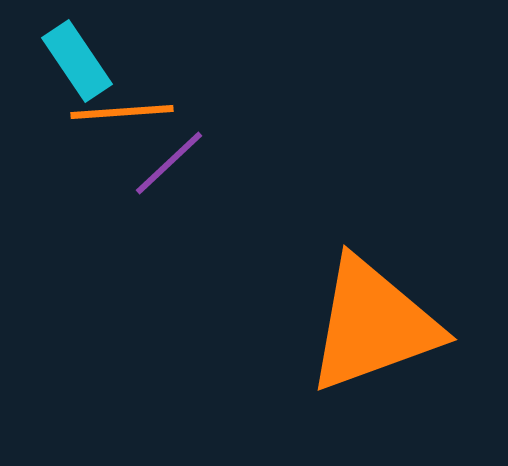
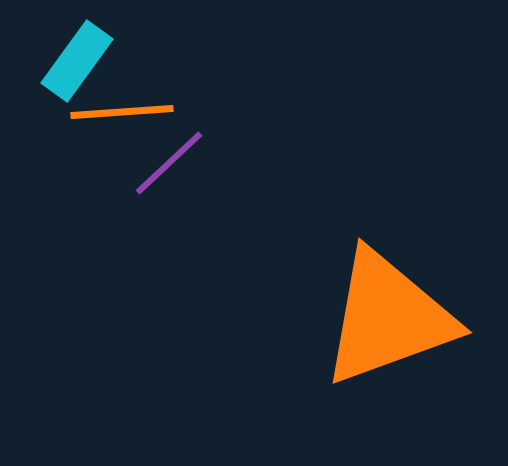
cyan rectangle: rotated 70 degrees clockwise
orange triangle: moved 15 px right, 7 px up
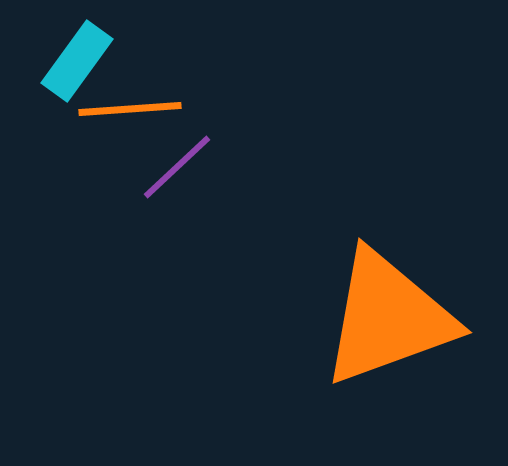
orange line: moved 8 px right, 3 px up
purple line: moved 8 px right, 4 px down
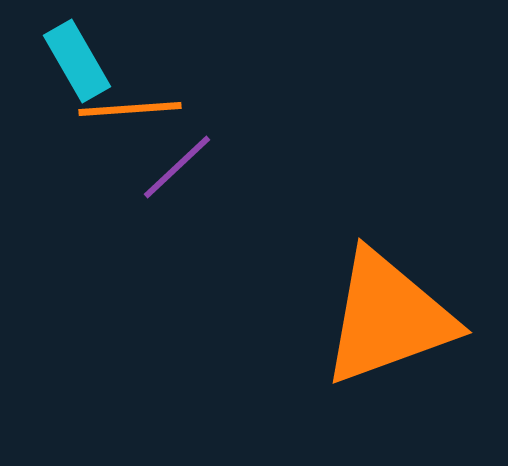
cyan rectangle: rotated 66 degrees counterclockwise
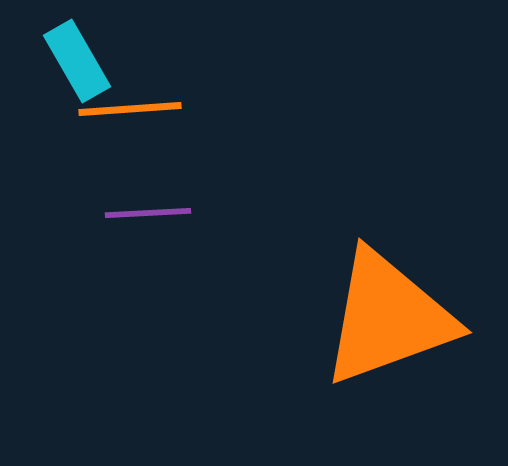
purple line: moved 29 px left, 46 px down; rotated 40 degrees clockwise
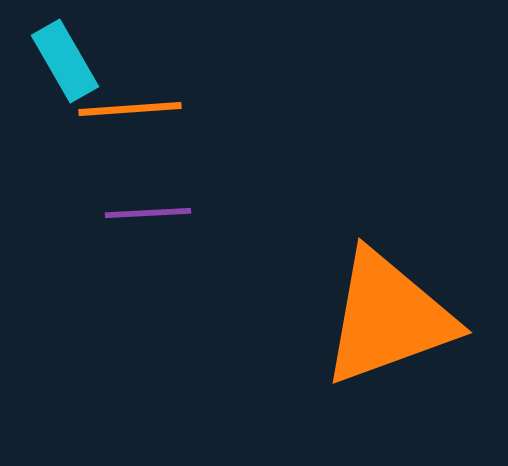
cyan rectangle: moved 12 px left
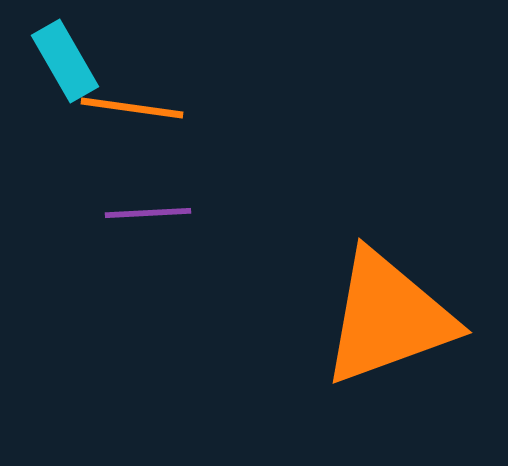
orange line: moved 2 px right, 1 px up; rotated 12 degrees clockwise
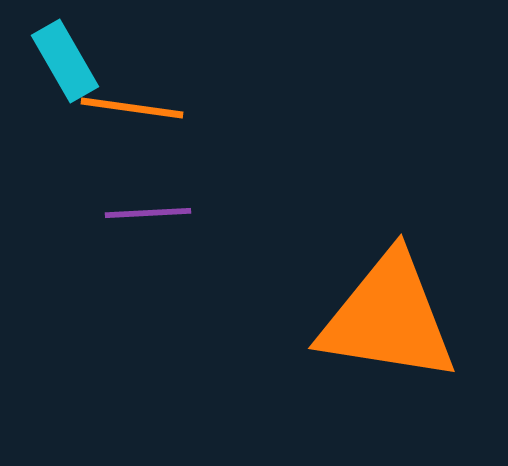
orange triangle: rotated 29 degrees clockwise
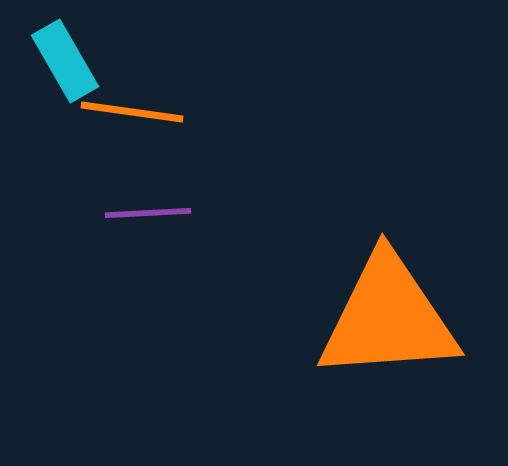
orange line: moved 4 px down
orange triangle: rotated 13 degrees counterclockwise
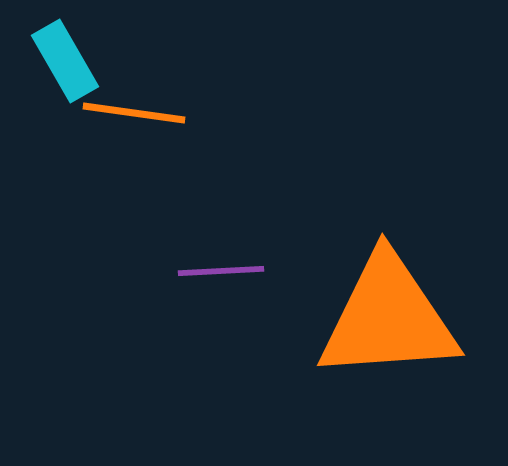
orange line: moved 2 px right, 1 px down
purple line: moved 73 px right, 58 px down
